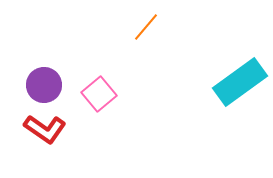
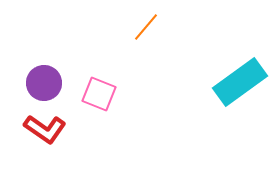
purple circle: moved 2 px up
pink square: rotated 28 degrees counterclockwise
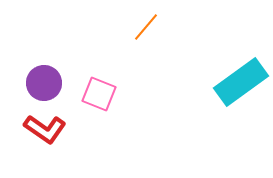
cyan rectangle: moved 1 px right
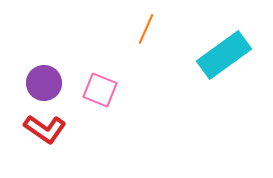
orange line: moved 2 px down; rotated 16 degrees counterclockwise
cyan rectangle: moved 17 px left, 27 px up
pink square: moved 1 px right, 4 px up
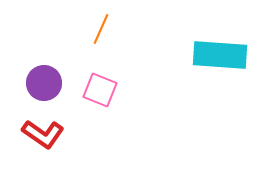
orange line: moved 45 px left
cyan rectangle: moved 4 px left; rotated 40 degrees clockwise
red L-shape: moved 2 px left, 5 px down
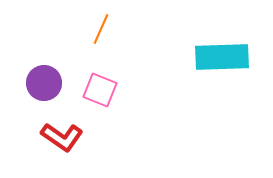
cyan rectangle: moved 2 px right, 2 px down; rotated 6 degrees counterclockwise
red L-shape: moved 19 px right, 3 px down
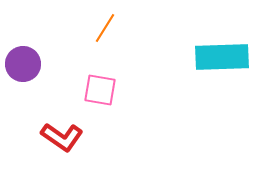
orange line: moved 4 px right, 1 px up; rotated 8 degrees clockwise
purple circle: moved 21 px left, 19 px up
pink square: rotated 12 degrees counterclockwise
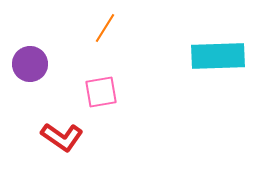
cyan rectangle: moved 4 px left, 1 px up
purple circle: moved 7 px right
pink square: moved 1 px right, 2 px down; rotated 20 degrees counterclockwise
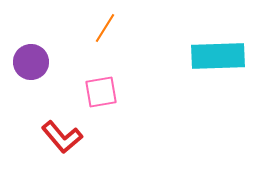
purple circle: moved 1 px right, 2 px up
red L-shape: rotated 15 degrees clockwise
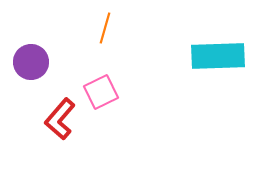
orange line: rotated 16 degrees counterclockwise
pink square: rotated 16 degrees counterclockwise
red L-shape: moved 2 px left, 18 px up; rotated 81 degrees clockwise
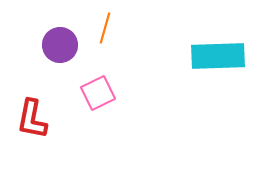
purple circle: moved 29 px right, 17 px up
pink square: moved 3 px left, 1 px down
red L-shape: moved 28 px left; rotated 30 degrees counterclockwise
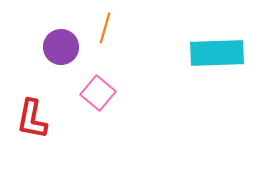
purple circle: moved 1 px right, 2 px down
cyan rectangle: moved 1 px left, 3 px up
pink square: rotated 24 degrees counterclockwise
